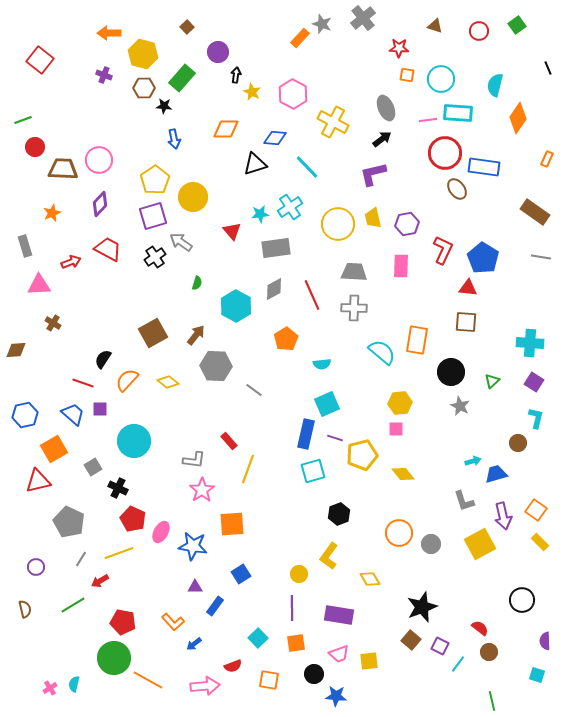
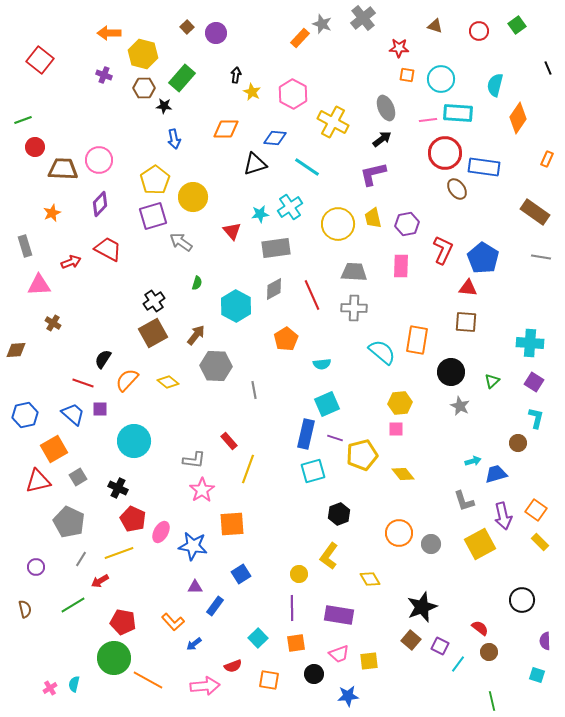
purple circle at (218, 52): moved 2 px left, 19 px up
cyan line at (307, 167): rotated 12 degrees counterclockwise
black cross at (155, 257): moved 1 px left, 44 px down
gray line at (254, 390): rotated 42 degrees clockwise
gray square at (93, 467): moved 15 px left, 10 px down
blue star at (336, 696): moved 12 px right; rotated 10 degrees counterclockwise
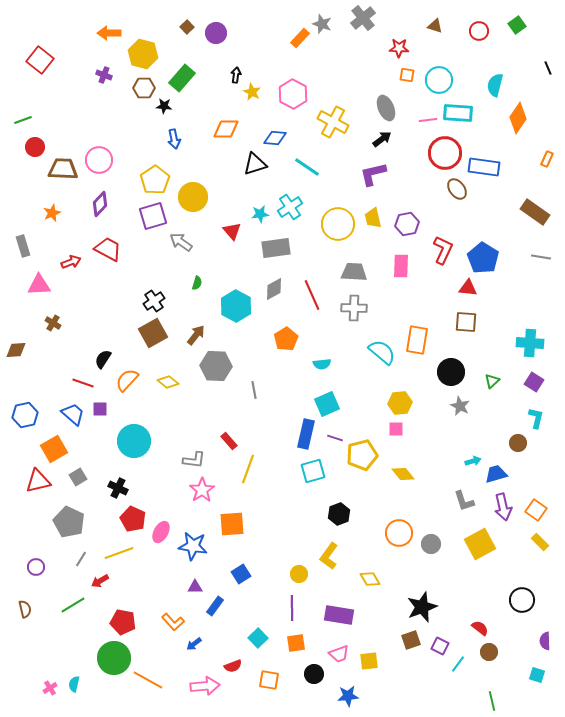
cyan circle at (441, 79): moved 2 px left, 1 px down
gray rectangle at (25, 246): moved 2 px left
purple arrow at (503, 516): moved 9 px up
brown square at (411, 640): rotated 30 degrees clockwise
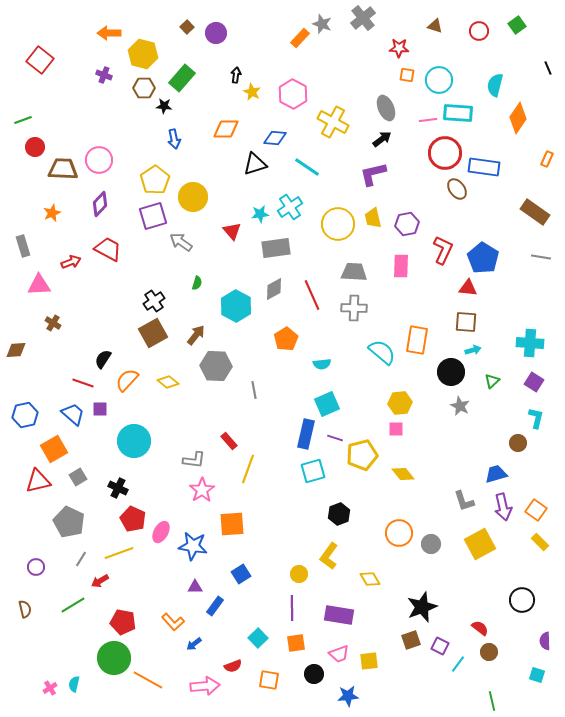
cyan arrow at (473, 461): moved 111 px up
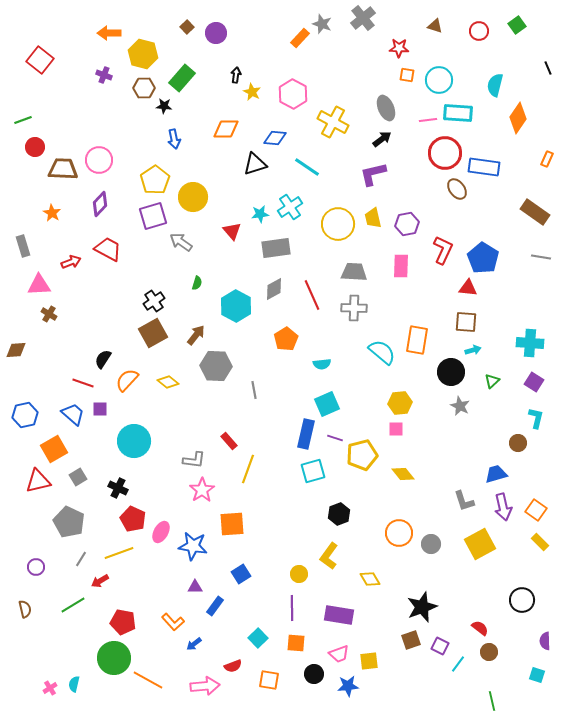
orange star at (52, 213): rotated 18 degrees counterclockwise
brown cross at (53, 323): moved 4 px left, 9 px up
orange square at (296, 643): rotated 12 degrees clockwise
blue star at (348, 696): moved 10 px up
